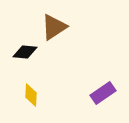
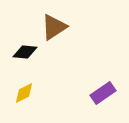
yellow diamond: moved 7 px left, 2 px up; rotated 60 degrees clockwise
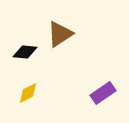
brown triangle: moved 6 px right, 7 px down
yellow diamond: moved 4 px right
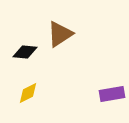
purple rectangle: moved 9 px right, 1 px down; rotated 25 degrees clockwise
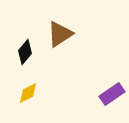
black diamond: rotated 55 degrees counterclockwise
purple rectangle: rotated 25 degrees counterclockwise
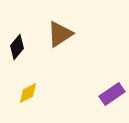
black diamond: moved 8 px left, 5 px up
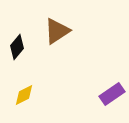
brown triangle: moved 3 px left, 3 px up
yellow diamond: moved 4 px left, 2 px down
